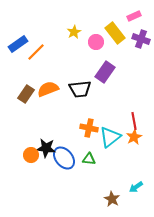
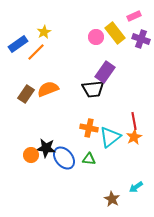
yellow star: moved 30 px left
pink circle: moved 5 px up
black trapezoid: moved 13 px right
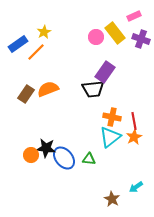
orange cross: moved 23 px right, 11 px up
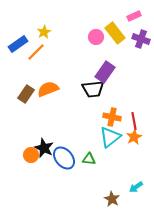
black star: moved 2 px left; rotated 18 degrees clockwise
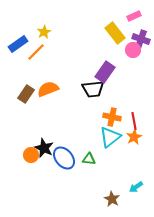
pink circle: moved 37 px right, 13 px down
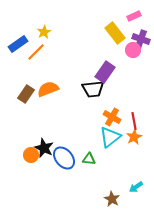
orange cross: rotated 18 degrees clockwise
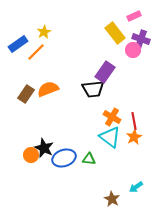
cyan triangle: rotated 45 degrees counterclockwise
blue ellipse: rotated 70 degrees counterclockwise
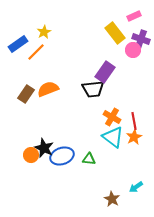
cyan triangle: moved 3 px right
blue ellipse: moved 2 px left, 2 px up
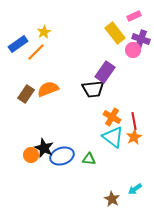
cyan arrow: moved 1 px left, 2 px down
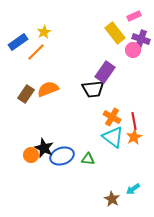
blue rectangle: moved 2 px up
green triangle: moved 1 px left
cyan arrow: moved 2 px left
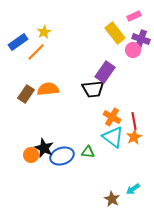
orange semicircle: rotated 15 degrees clockwise
green triangle: moved 7 px up
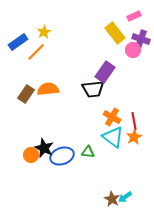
cyan arrow: moved 8 px left, 8 px down
